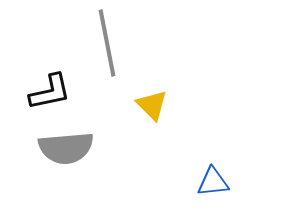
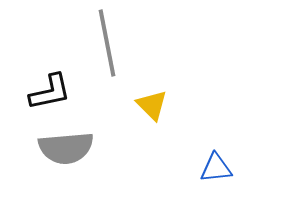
blue triangle: moved 3 px right, 14 px up
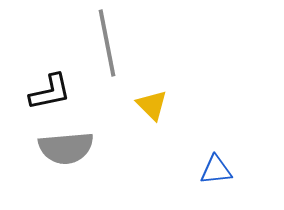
blue triangle: moved 2 px down
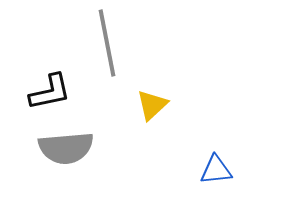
yellow triangle: rotated 32 degrees clockwise
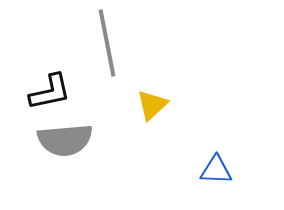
gray semicircle: moved 1 px left, 8 px up
blue triangle: rotated 8 degrees clockwise
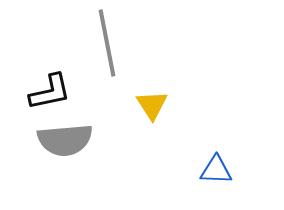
yellow triangle: rotated 20 degrees counterclockwise
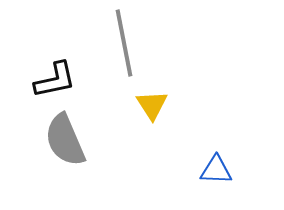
gray line: moved 17 px right
black L-shape: moved 5 px right, 12 px up
gray semicircle: rotated 72 degrees clockwise
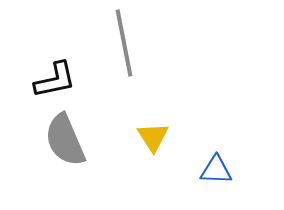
yellow triangle: moved 1 px right, 32 px down
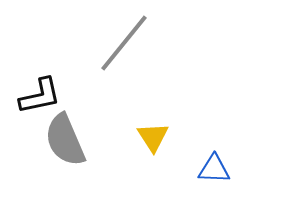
gray line: rotated 50 degrees clockwise
black L-shape: moved 15 px left, 16 px down
blue triangle: moved 2 px left, 1 px up
